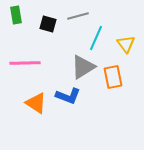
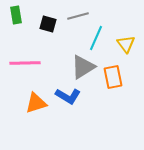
blue L-shape: rotated 10 degrees clockwise
orange triangle: rotated 50 degrees counterclockwise
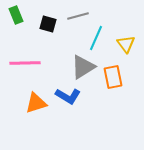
green rectangle: rotated 12 degrees counterclockwise
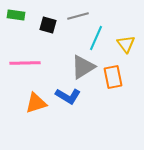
green rectangle: rotated 60 degrees counterclockwise
black square: moved 1 px down
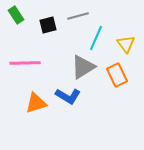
green rectangle: rotated 48 degrees clockwise
black square: rotated 30 degrees counterclockwise
orange rectangle: moved 4 px right, 2 px up; rotated 15 degrees counterclockwise
